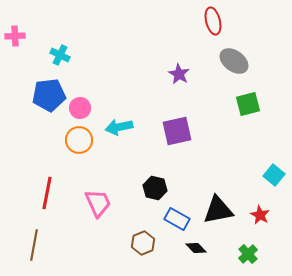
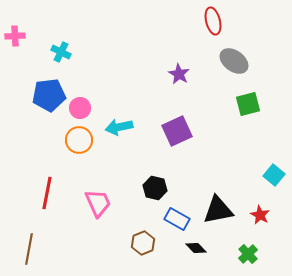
cyan cross: moved 1 px right, 3 px up
purple square: rotated 12 degrees counterclockwise
brown line: moved 5 px left, 4 px down
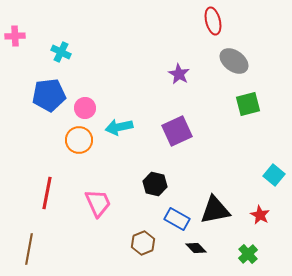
pink circle: moved 5 px right
black hexagon: moved 4 px up
black triangle: moved 3 px left
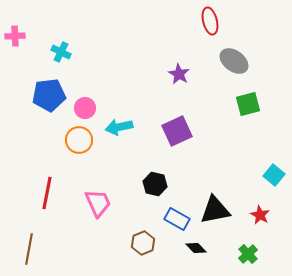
red ellipse: moved 3 px left
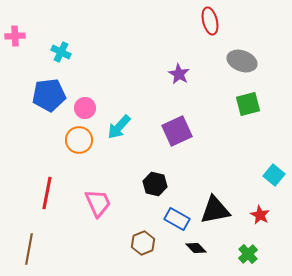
gray ellipse: moved 8 px right; rotated 16 degrees counterclockwise
cyan arrow: rotated 36 degrees counterclockwise
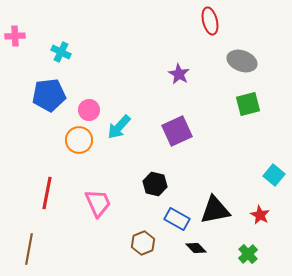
pink circle: moved 4 px right, 2 px down
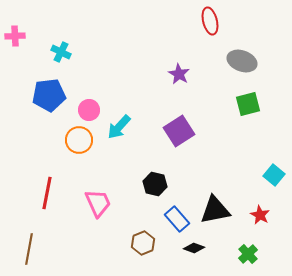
purple square: moved 2 px right; rotated 8 degrees counterclockwise
blue rectangle: rotated 20 degrees clockwise
black diamond: moved 2 px left; rotated 25 degrees counterclockwise
